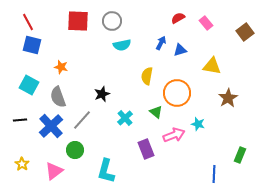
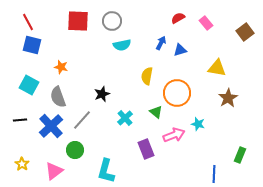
yellow triangle: moved 5 px right, 2 px down
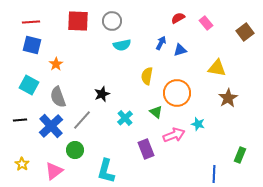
red line: moved 3 px right; rotated 66 degrees counterclockwise
orange star: moved 5 px left, 3 px up; rotated 24 degrees clockwise
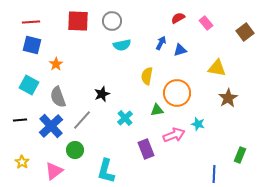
green triangle: moved 1 px right, 2 px up; rotated 48 degrees counterclockwise
yellow star: moved 2 px up
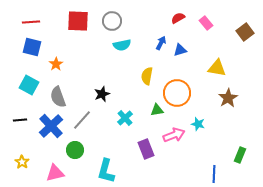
blue square: moved 2 px down
pink triangle: moved 1 px right, 2 px down; rotated 24 degrees clockwise
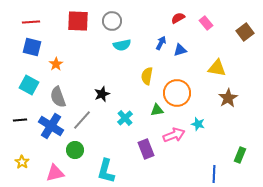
blue cross: rotated 15 degrees counterclockwise
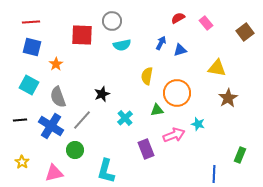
red square: moved 4 px right, 14 px down
pink triangle: moved 1 px left
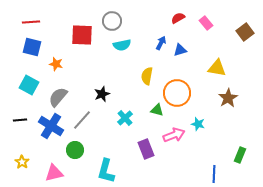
orange star: rotated 24 degrees counterclockwise
gray semicircle: rotated 60 degrees clockwise
green triangle: rotated 24 degrees clockwise
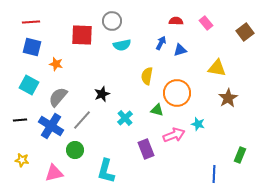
red semicircle: moved 2 px left, 3 px down; rotated 32 degrees clockwise
yellow star: moved 2 px up; rotated 24 degrees counterclockwise
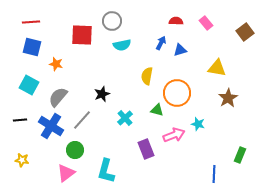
pink triangle: moved 12 px right; rotated 24 degrees counterclockwise
